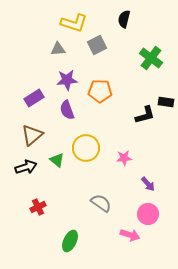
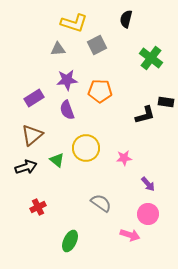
black semicircle: moved 2 px right
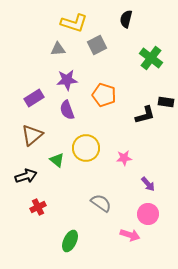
orange pentagon: moved 4 px right, 4 px down; rotated 15 degrees clockwise
black arrow: moved 9 px down
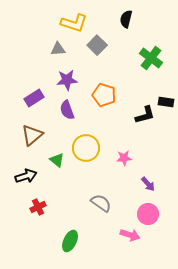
gray square: rotated 18 degrees counterclockwise
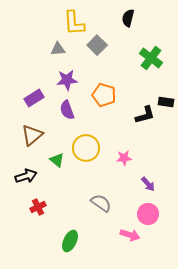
black semicircle: moved 2 px right, 1 px up
yellow L-shape: rotated 68 degrees clockwise
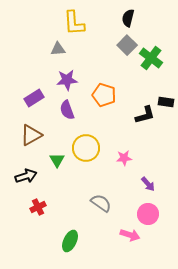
gray square: moved 30 px right
brown triangle: moved 1 px left; rotated 10 degrees clockwise
green triangle: rotated 21 degrees clockwise
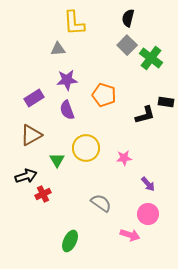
red cross: moved 5 px right, 13 px up
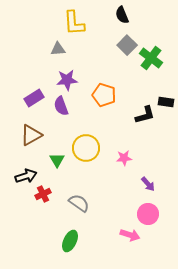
black semicircle: moved 6 px left, 3 px up; rotated 36 degrees counterclockwise
purple semicircle: moved 6 px left, 4 px up
gray semicircle: moved 22 px left
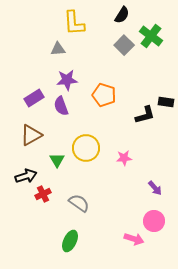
black semicircle: rotated 126 degrees counterclockwise
gray square: moved 3 px left
green cross: moved 22 px up
purple arrow: moved 7 px right, 4 px down
pink circle: moved 6 px right, 7 px down
pink arrow: moved 4 px right, 4 px down
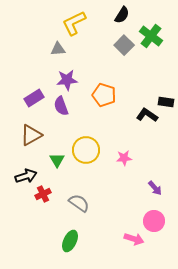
yellow L-shape: rotated 68 degrees clockwise
black L-shape: moved 2 px right; rotated 130 degrees counterclockwise
yellow circle: moved 2 px down
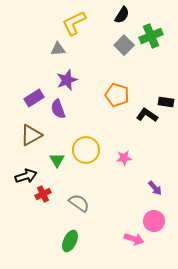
green cross: rotated 30 degrees clockwise
purple star: rotated 15 degrees counterclockwise
orange pentagon: moved 13 px right
purple semicircle: moved 3 px left, 3 px down
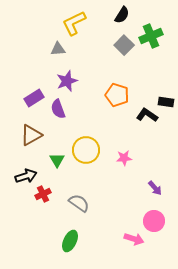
purple star: moved 1 px down
